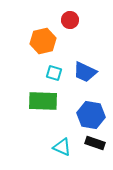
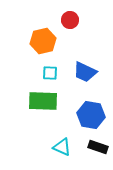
cyan square: moved 4 px left; rotated 14 degrees counterclockwise
black rectangle: moved 3 px right, 4 px down
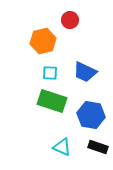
green rectangle: moved 9 px right; rotated 16 degrees clockwise
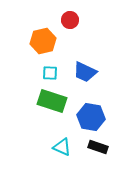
blue hexagon: moved 2 px down
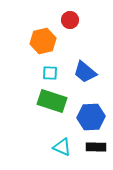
blue trapezoid: rotated 15 degrees clockwise
blue hexagon: rotated 12 degrees counterclockwise
black rectangle: moved 2 px left; rotated 18 degrees counterclockwise
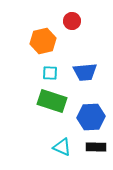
red circle: moved 2 px right, 1 px down
blue trapezoid: rotated 45 degrees counterclockwise
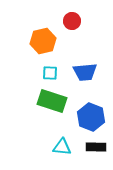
blue hexagon: rotated 24 degrees clockwise
cyan triangle: rotated 18 degrees counterclockwise
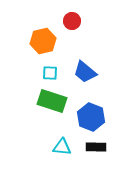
blue trapezoid: rotated 45 degrees clockwise
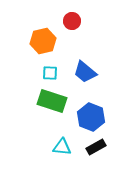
black rectangle: rotated 30 degrees counterclockwise
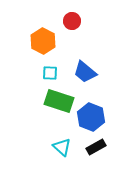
orange hexagon: rotated 20 degrees counterclockwise
green rectangle: moved 7 px right
cyan triangle: rotated 36 degrees clockwise
